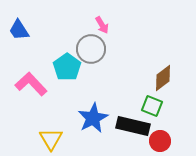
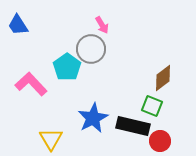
blue trapezoid: moved 1 px left, 5 px up
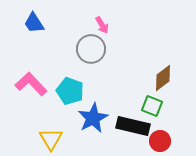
blue trapezoid: moved 16 px right, 2 px up
cyan pentagon: moved 3 px right, 24 px down; rotated 16 degrees counterclockwise
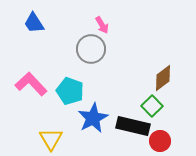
green square: rotated 25 degrees clockwise
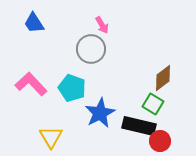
cyan pentagon: moved 2 px right, 3 px up
green square: moved 1 px right, 2 px up; rotated 15 degrees counterclockwise
blue star: moved 7 px right, 5 px up
black rectangle: moved 6 px right
yellow triangle: moved 2 px up
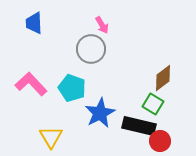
blue trapezoid: rotated 30 degrees clockwise
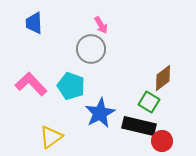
pink arrow: moved 1 px left
cyan pentagon: moved 1 px left, 2 px up
green square: moved 4 px left, 2 px up
yellow triangle: rotated 25 degrees clockwise
red circle: moved 2 px right
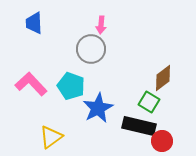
pink arrow: rotated 36 degrees clockwise
blue star: moved 2 px left, 5 px up
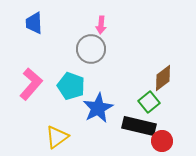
pink L-shape: rotated 84 degrees clockwise
green square: rotated 20 degrees clockwise
yellow triangle: moved 6 px right
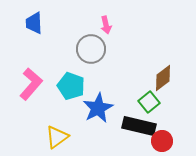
pink arrow: moved 5 px right; rotated 18 degrees counterclockwise
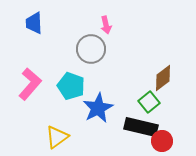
pink L-shape: moved 1 px left
black rectangle: moved 2 px right, 1 px down
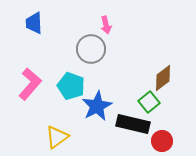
blue star: moved 1 px left, 2 px up
black rectangle: moved 8 px left, 3 px up
